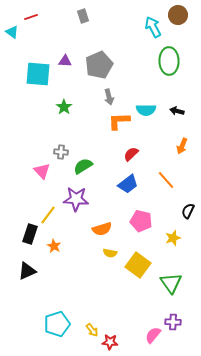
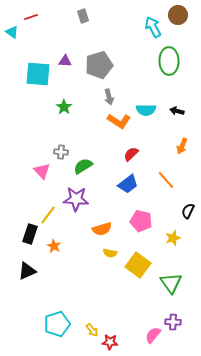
gray pentagon: rotated 8 degrees clockwise
orange L-shape: rotated 145 degrees counterclockwise
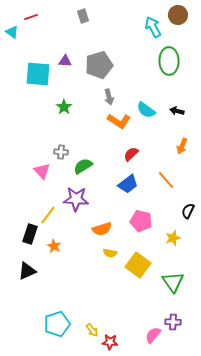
cyan semicircle: rotated 36 degrees clockwise
green triangle: moved 2 px right, 1 px up
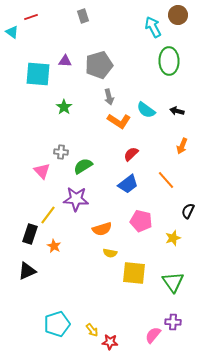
yellow square: moved 4 px left, 8 px down; rotated 30 degrees counterclockwise
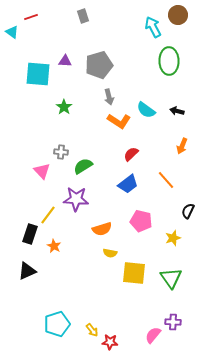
green triangle: moved 2 px left, 4 px up
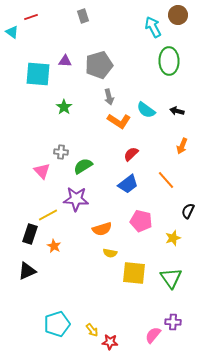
yellow line: rotated 24 degrees clockwise
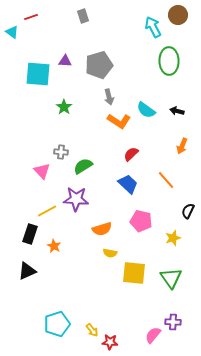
blue trapezoid: rotated 100 degrees counterclockwise
yellow line: moved 1 px left, 4 px up
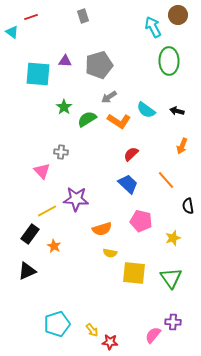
gray arrow: rotated 70 degrees clockwise
green semicircle: moved 4 px right, 47 px up
black semicircle: moved 5 px up; rotated 35 degrees counterclockwise
black rectangle: rotated 18 degrees clockwise
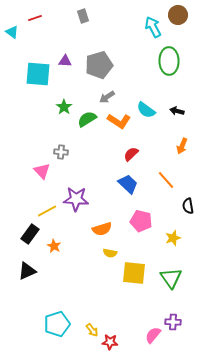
red line: moved 4 px right, 1 px down
gray arrow: moved 2 px left
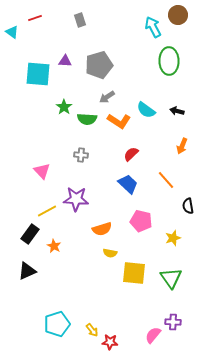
gray rectangle: moved 3 px left, 4 px down
green semicircle: rotated 144 degrees counterclockwise
gray cross: moved 20 px right, 3 px down
